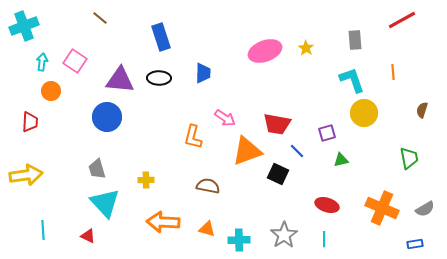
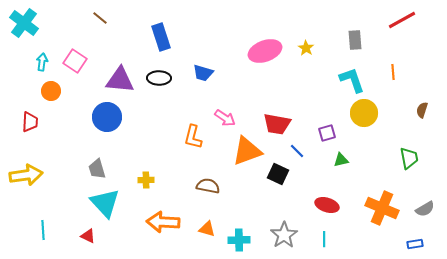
cyan cross at (24, 26): moved 3 px up; rotated 32 degrees counterclockwise
blue trapezoid at (203, 73): rotated 105 degrees clockwise
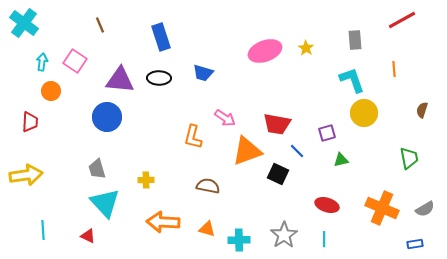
brown line at (100, 18): moved 7 px down; rotated 28 degrees clockwise
orange line at (393, 72): moved 1 px right, 3 px up
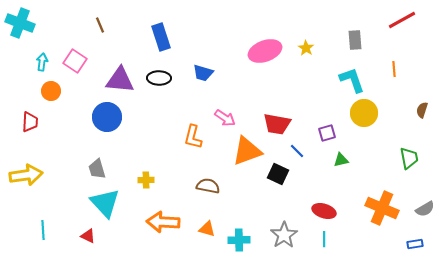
cyan cross at (24, 23): moved 4 px left; rotated 16 degrees counterclockwise
red ellipse at (327, 205): moved 3 px left, 6 px down
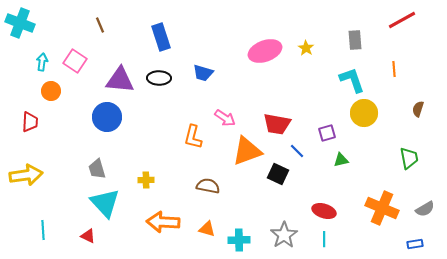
brown semicircle at (422, 110): moved 4 px left, 1 px up
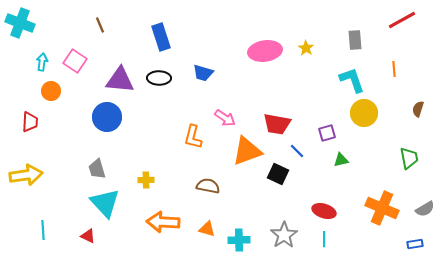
pink ellipse at (265, 51): rotated 12 degrees clockwise
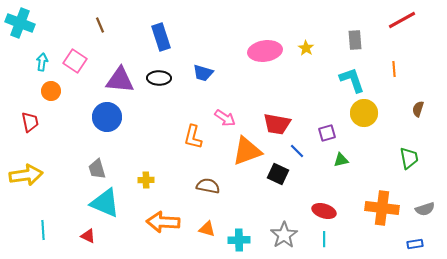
red trapezoid at (30, 122): rotated 15 degrees counterclockwise
cyan triangle at (105, 203): rotated 24 degrees counterclockwise
orange cross at (382, 208): rotated 16 degrees counterclockwise
gray semicircle at (425, 209): rotated 12 degrees clockwise
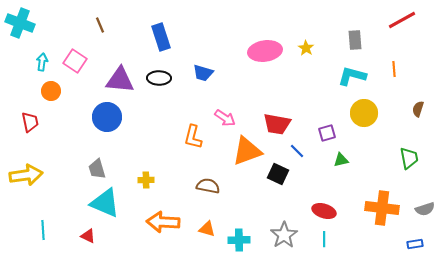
cyan L-shape at (352, 80): moved 4 px up; rotated 56 degrees counterclockwise
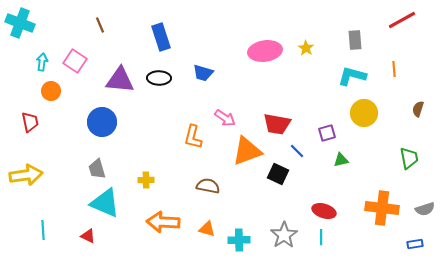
blue circle at (107, 117): moved 5 px left, 5 px down
cyan line at (324, 239): moved 3 px left, 2 px up
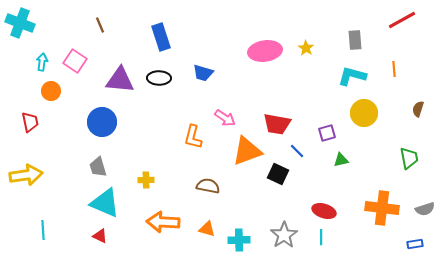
gray trapezoid at (97, 169): moved 1 px right, 2 px up
red triangle at (88, 236): moved 12 px right
